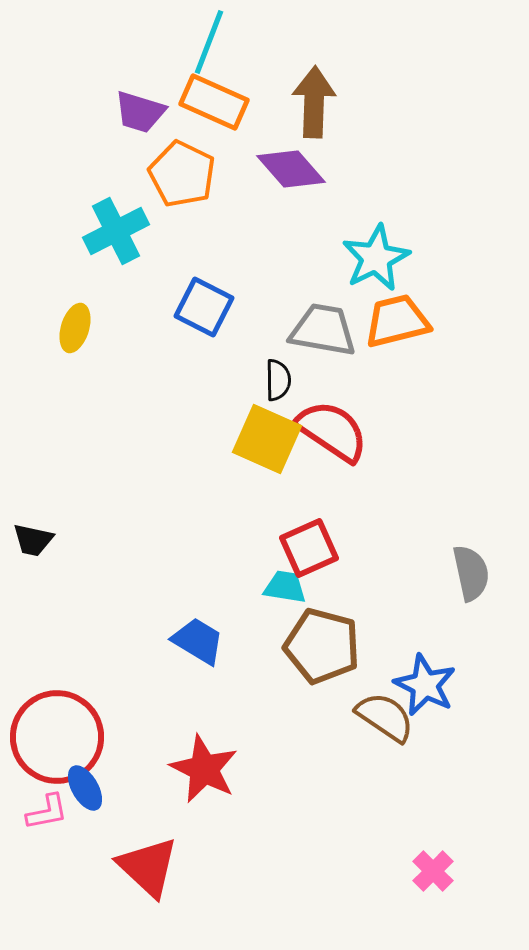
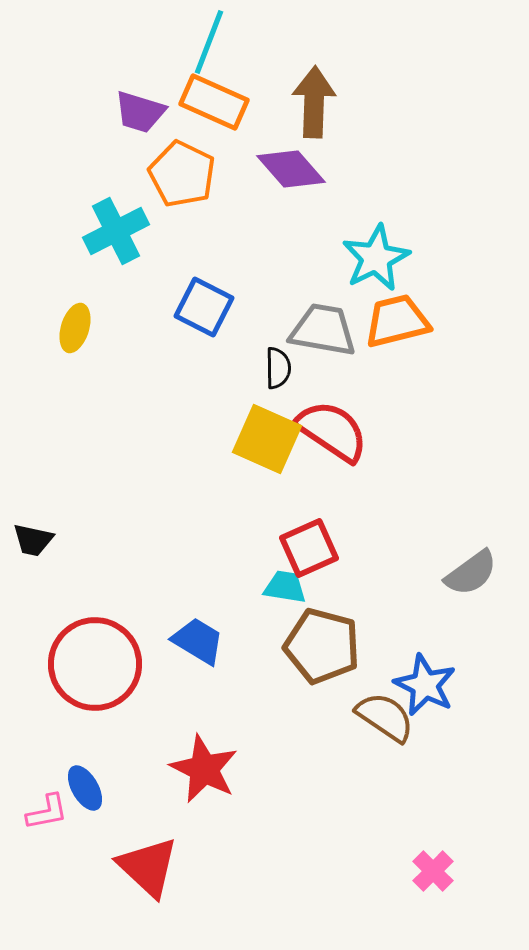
black semicircle: moved 12 px up
gray semicircle: rotated 66 degrees clockwise
red circle: moved 38 px right, 73 px up
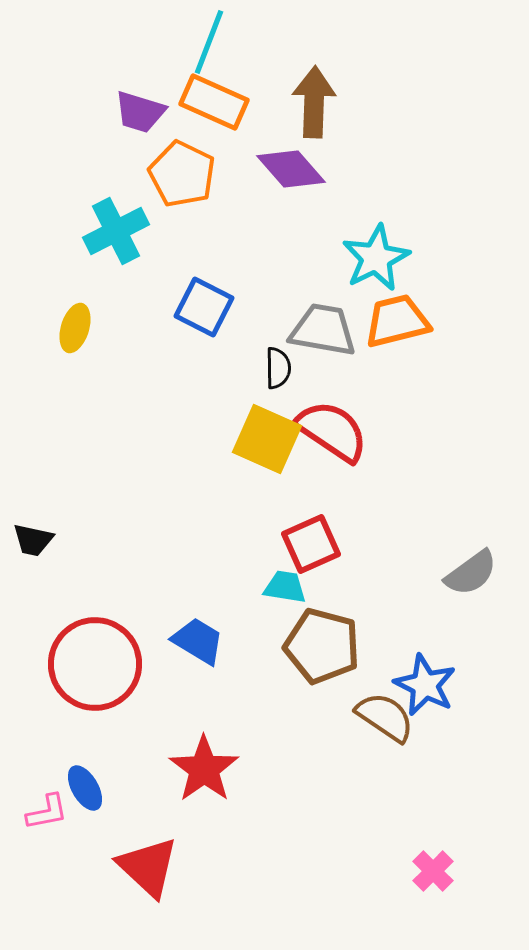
red square: moved 2 px right, 4 px up
red star: rotated 10 degrees clockwise
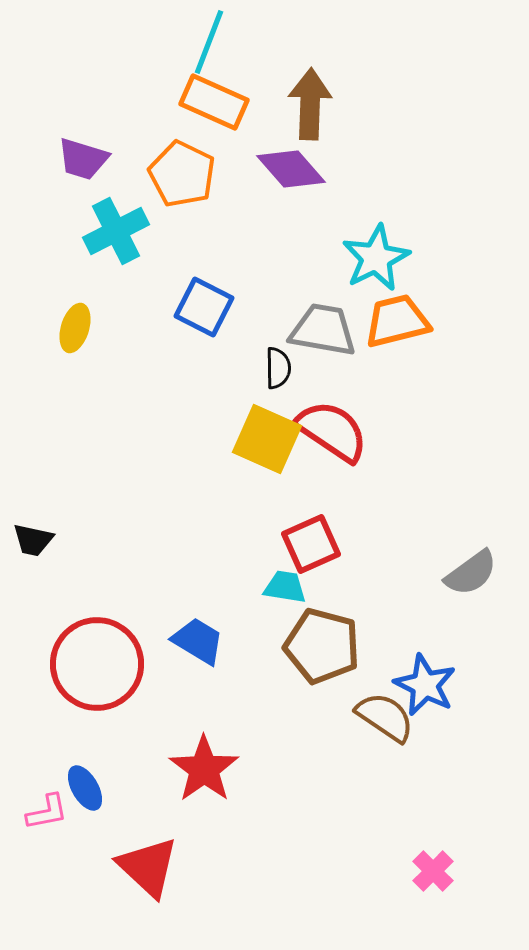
brown arrow: moved 4 px left, 2 px down
purple trapezoid: moved 57 px left, 47 px down
red circle: moved 2 px right
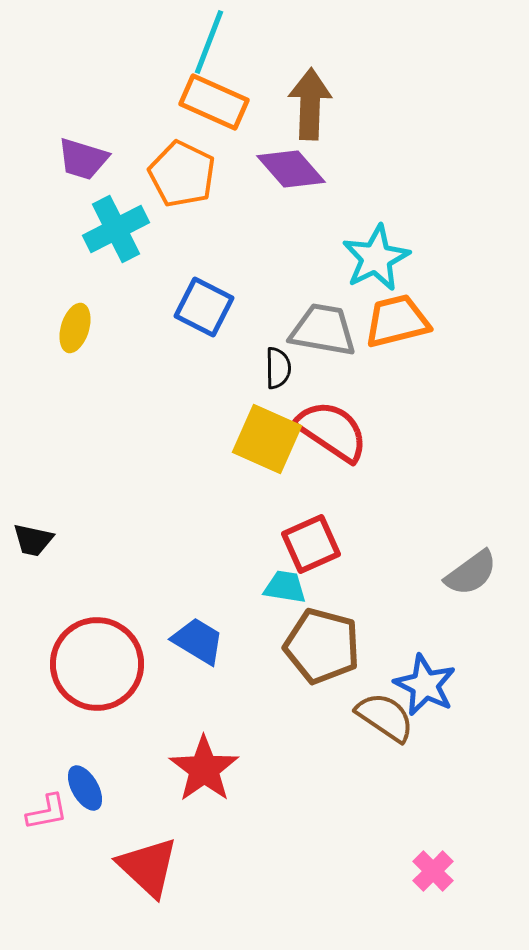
cyan cross: moved 2 px up
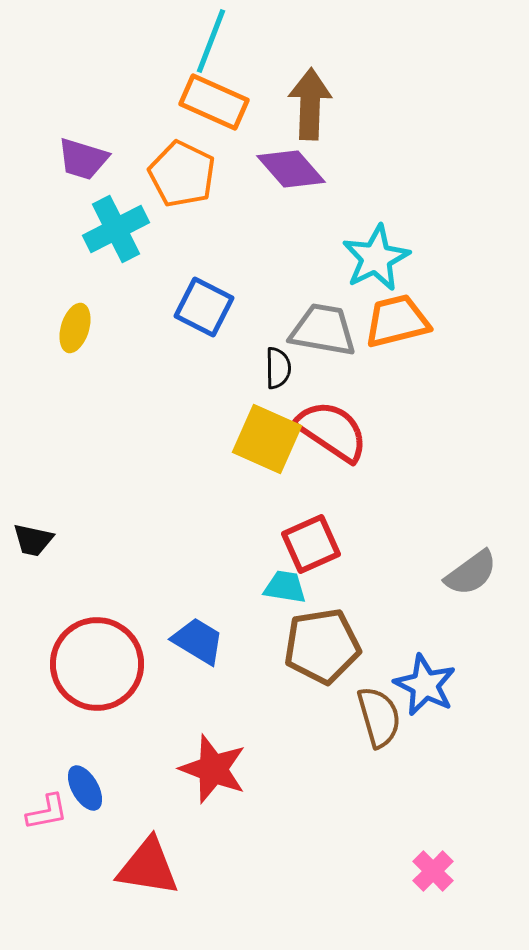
cyan line: moved 2 px right, 1 px up
brown pentagon: rotated 24 degrees counterclockwise
brown semicircle: moved 6 px left; rotated 40 degrees clockwise
red star: moved 9 px right; rotated 16 degrees counterclockwise
red triangle: rotated 34 degrees counterclockwise
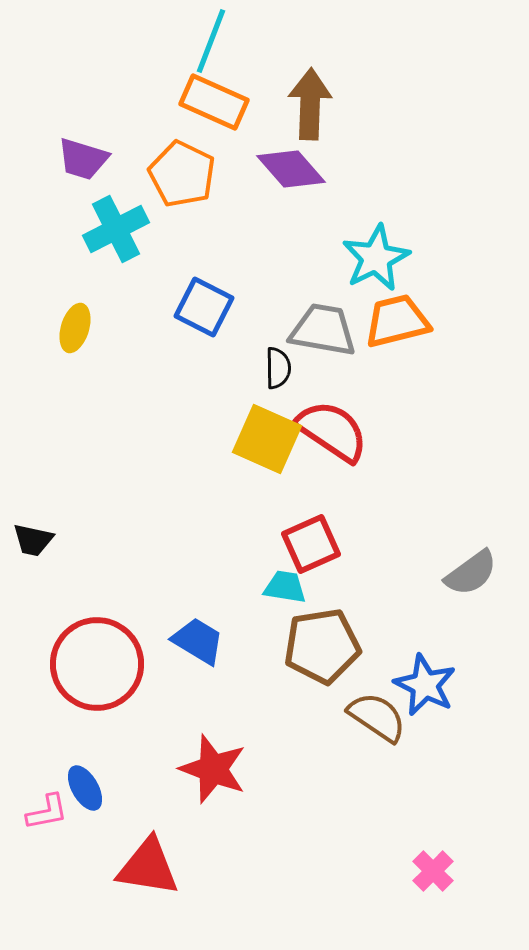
brown semicircle: moved 2 px left; rotated 40 degrees counterclockwise
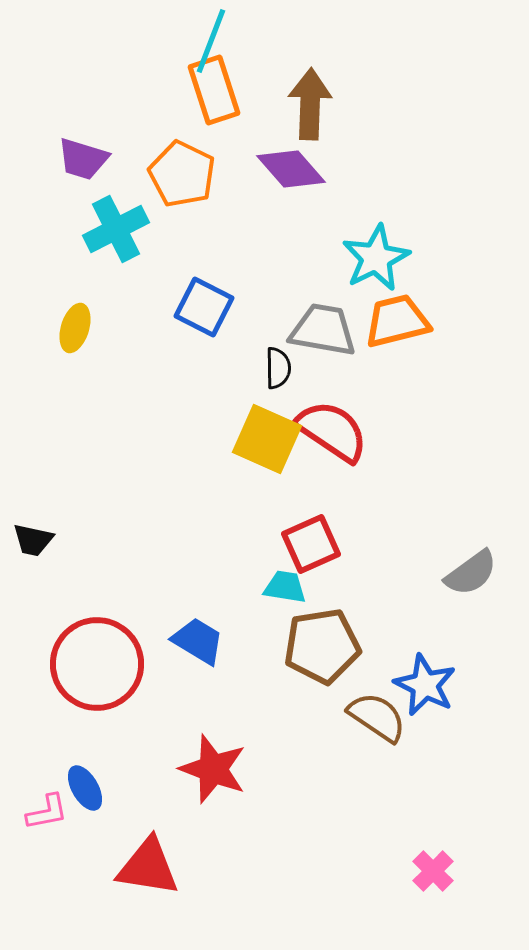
orange rectangle: moved 12 px up; rotated 48 degrees clockwise
